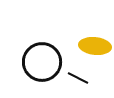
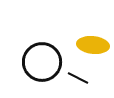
yellow ellipse: moved 2 px left, 1 px up
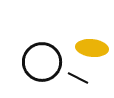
yellow ellipse: moved 1 px left, 3 px down
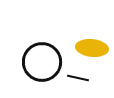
black line: rotated 15 degrees counterclockwise
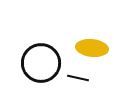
black circle: moved 1 px left, 1 px down
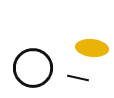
black circle: moved 8 px left, 5 px down
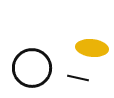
black circle: moved 1 px left
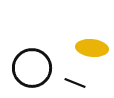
black line: moved 3 px left, 5 px down; rotated 10 degrees clockwise
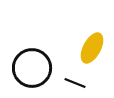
yellow ellipse: rotated 68 degrees counterclockwise
